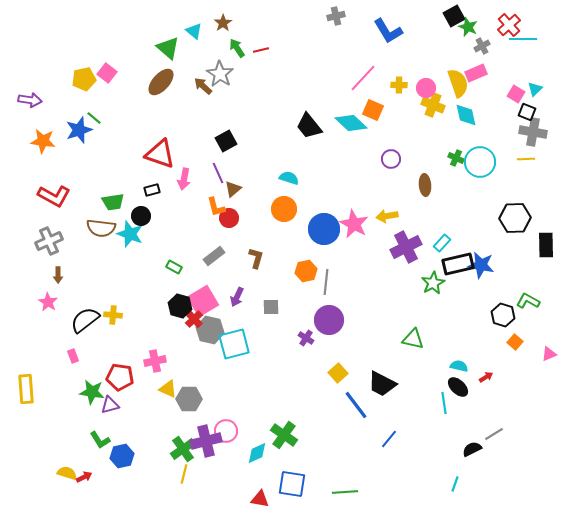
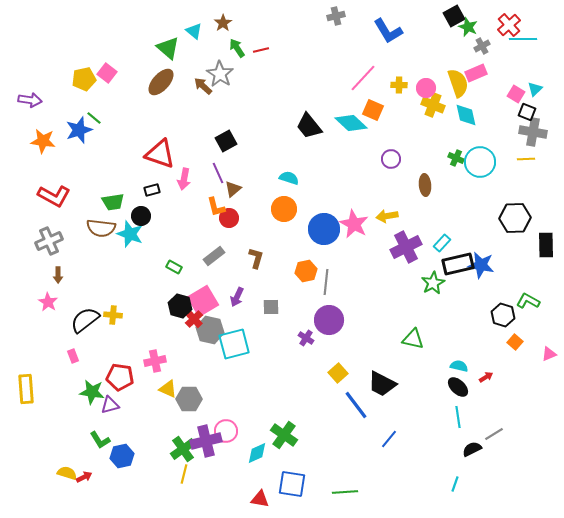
cyan line at (444, 403): moved 14 px right, 14 px down
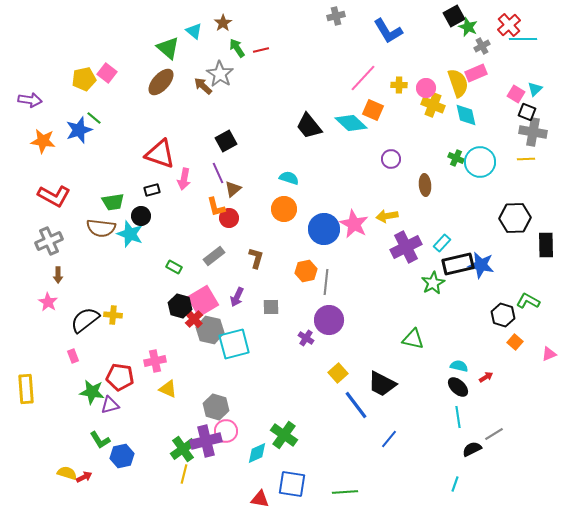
gray hexagon at (189, 399): moved 27 px right, 8 px down; rotated 15 degrees clockwise
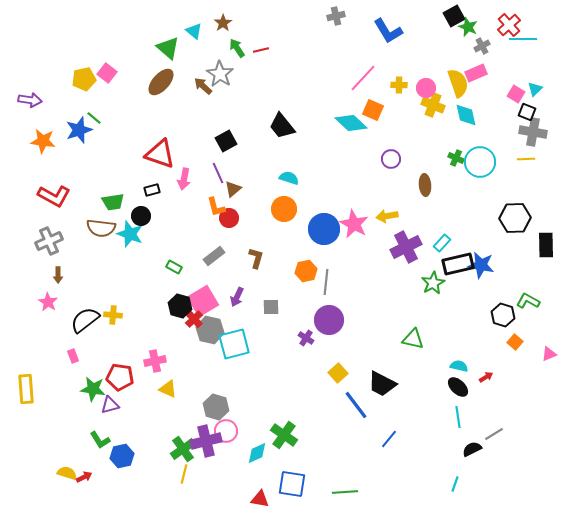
black trapezoid at (309, 126): moved 27 px left
green star at (92, 392): moved 1 px right, 3 px up
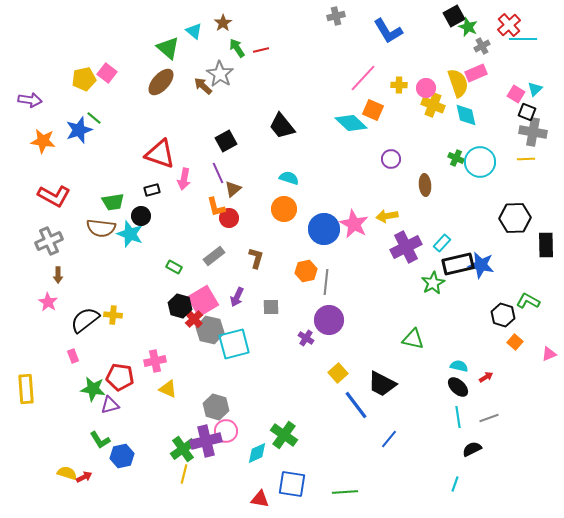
gray line at (494, 434): moved 5 px left, 16 px up; rotated 12 degrees clockwise
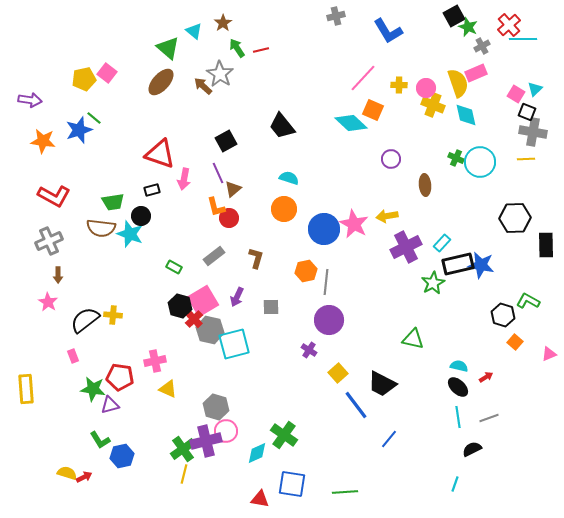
purple cross at (306, 338): moved 3 px right, 12 px down
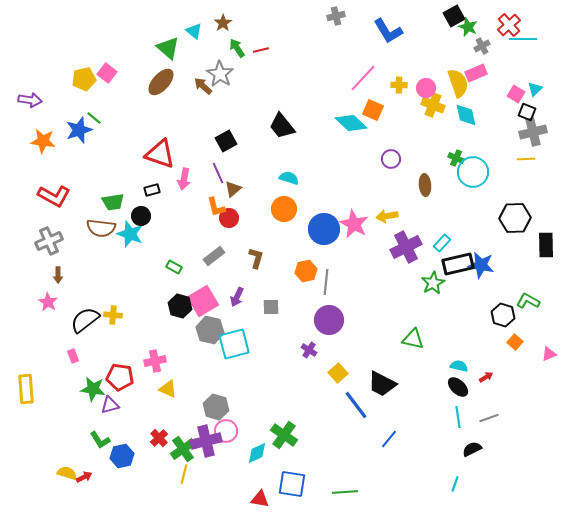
gray cross at (533, 132): rotated 24 degrees counterclockwise
cyan circle at (480, 162): moved 7 px left, 10 px down
red cross at (194, 319): moved 35 px left, 119 px down
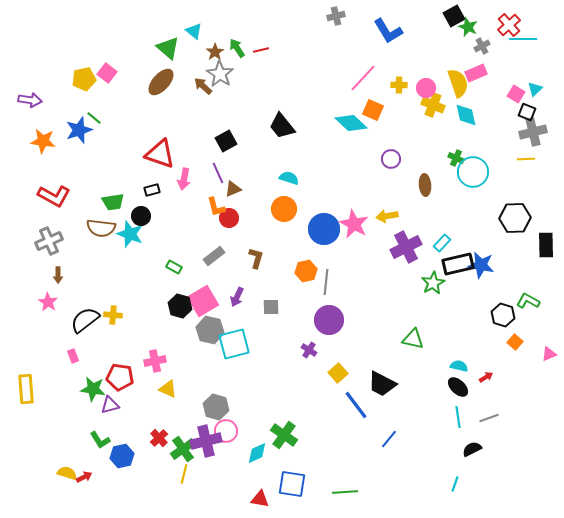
brown star at (223, 23): moved 8 px left, 29 px down
brown triangle at (233, 189): rotated 18 degrees clockwise
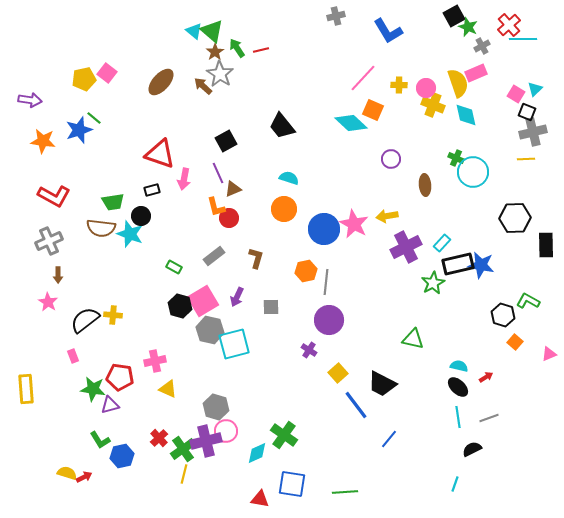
green triangle at (168, 48): moved 44 px right, 17 px up
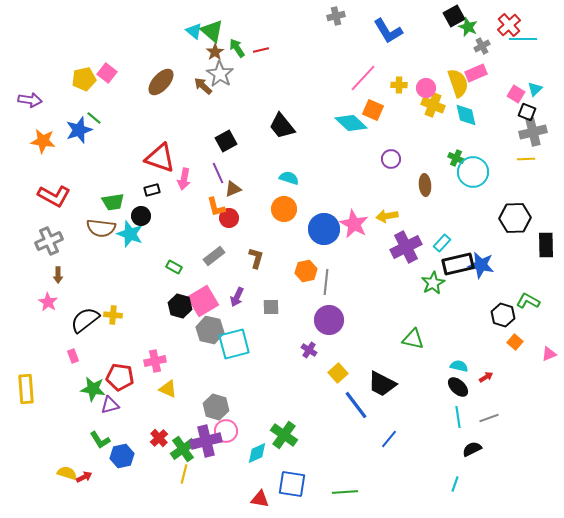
red triangle at (160, 154): moved 4 px down
